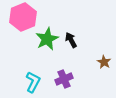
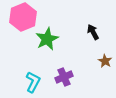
black arrow: moved 22 px right, 8 px up
brown star: moved 1 px right, 1 px up
purple cross: moved 2 px up
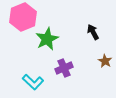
purple cross: moved 9 px up
cyan L-shape: rotated 105 degrees clockwise
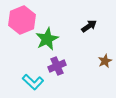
pink hexagon: moved 1 px left, 3 px down
black arrow: moved 4 px left, 6 px up; rotated 84 degrees clockwise
brown star: rotated 16 degrees clockwise
purple cross: moved 7 px left, 2 px up
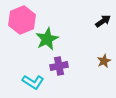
black arrow: moved 14 px right, 5 px up
brown star: moved 1 px left
purple cross: moved 2 px right; rotated 12 degrees clockwise
cyan L-shape: rotated 10 degrees counterclockwise
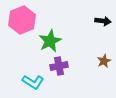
black arrow: rotated 42 degrees clockwise
green star: moved 3 px right, 2 px down
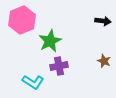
brown star: rotated 24 degrees counterclockwise
